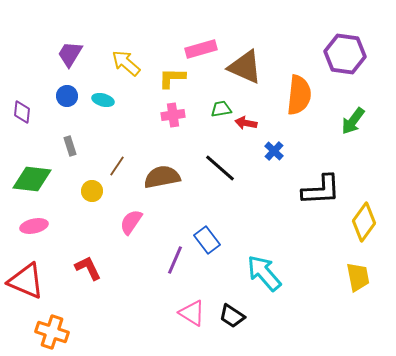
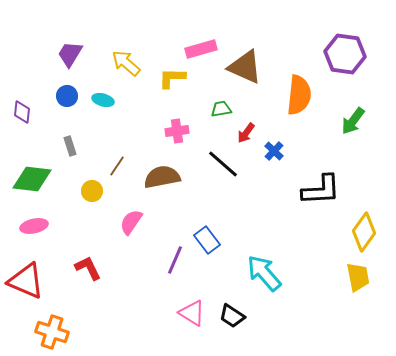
pink cross: moved 4 px right, 16 px down
red arrow: moved 10 px down; rotated 65 degrees counterclockwise
black line: moved 3 px right, 4 px up
yellow diamond: moved 10 px down
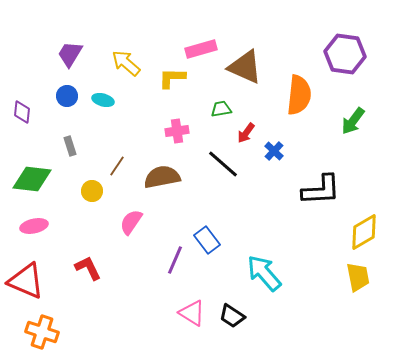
yellow diamond: rotated 24 degrees clockwise
orange cross: moved 10 px left
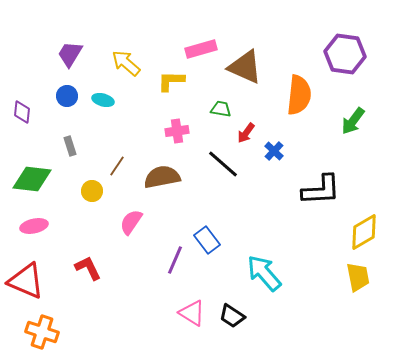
yellow L-shape: moved 1 px left, 3 px down
green trapezoid: rotated 20 degrees clockwise
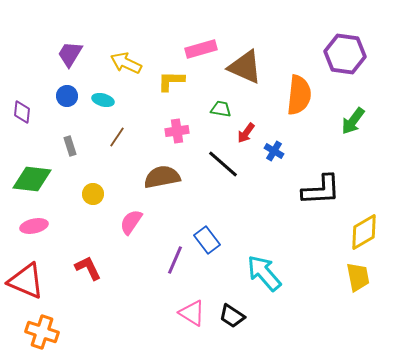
yellow arrow: rotated 16 degrees counterclockwise
blue cross: rotated 12 degrees counterclockwise
brown line: moved 29 px up
yellow circle: moved 1 px right, 3 px down
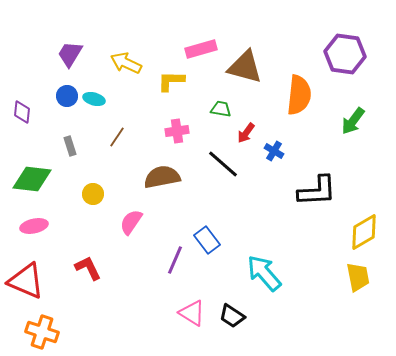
brown triangle: rotated 9 degrees counterclockwise
cyan ellipse: moved 9 px left, 1 px up
black L-shape: moved 4 px left, 1 px down
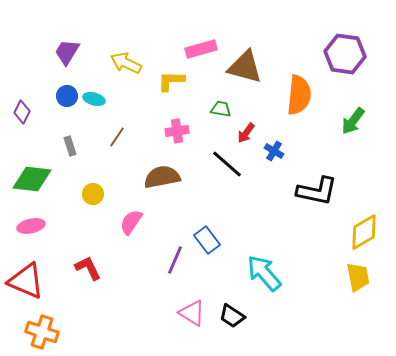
purple trapezoid: moved 3 px left, 2 px up
purple diamond: rotated 20 degrees clockwise
black line: moved 4 px right
black L-shape: rotated 15 degrees clockwise
pink ellipse: moved 3 px left
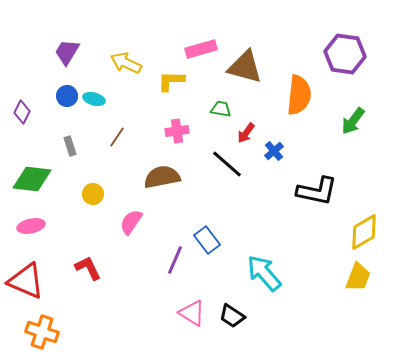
blue cross: rotated 18 degrees clockwise
yellow trapezoid: rotated 32 degrees clockwise
